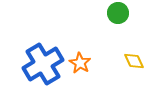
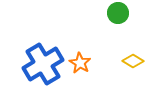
yellow diamond: moved 1 px left; rotated 35 degrees counterclockwise
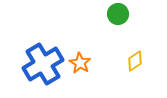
green circle: moved 1 px down
yellow diamond: moved 2 px right; rotated 65 degrees counterclockwise
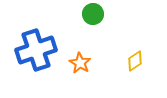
green circle: moved 25 px left
blue cross: moved 7 px left, 14 px up; rotated 12 degrees clockwise
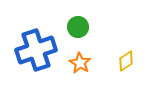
green circle: moved 15 px left, 13 px down
yellow diamond: moved 9 px left
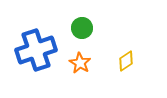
green circle: moved 4 px right, 1 px down
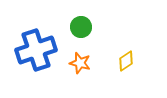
green circle: moved 1 px left, 1 px up
orange star: rotated 15 degrees counterclockwise
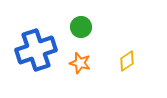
yellow diamond: moved 1 px right
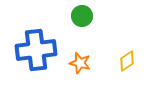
green circle: moved 1 px right, 11 px up
blue cross: rotated 12 degrees clockwise
